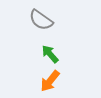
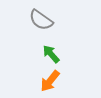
green arrow: moved 1 px right
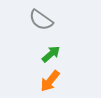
green arrow: rotated 90 degrees clockwise
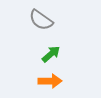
orange arrow: rotated 130 degrees counterclockwise
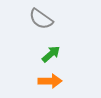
gray semicircle: moved 1 px up
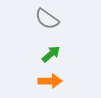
gray semicircle: moved 6 px right
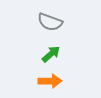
gray semicircle: moved 3 px right, 3 px down; rotated 15 degrees counterclockwise
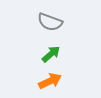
orange arrow: rotated 25 degrees counterclockwise
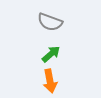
orange arrow: rotated 105 degrees clockwise
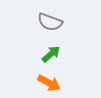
orange arrow: moved 1 px left, 2 px down; rotated 50 degrees counterclockwise
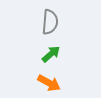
gray semicircle: rotated 105 degrees counterclockwise
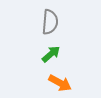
orange arrow: moved 11 px right
